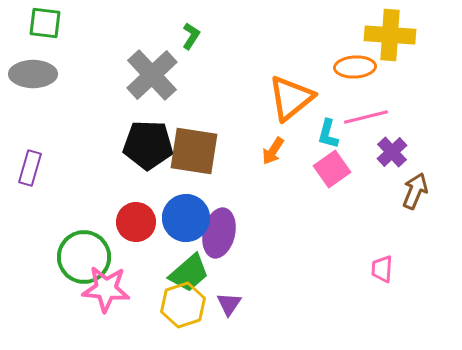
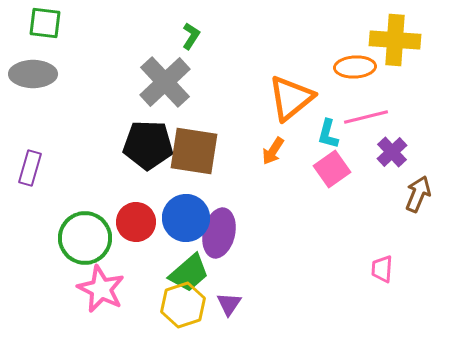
yellow cross: moved 5 px right, 5 px down
gray cross: moved 13 px right, 7 px down
brown arrow: moved 3 px right, 3 px down
green circle: moved 1 px right, 19 px up
pink star: moved 5 px left; rotated 21 degrees clockwise
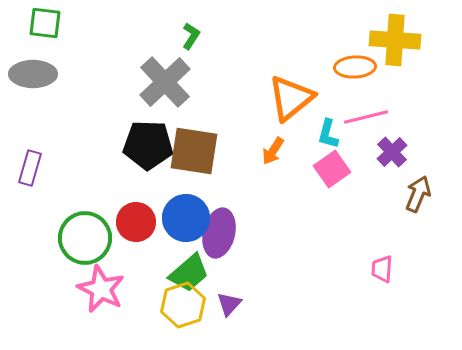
purple triangle: rotated 8 degrees clockwise
